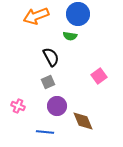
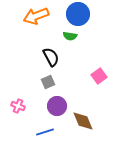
blue line: rotated 24 degrees counterclockwise
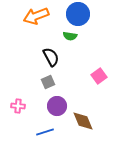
pink cross: rotated 16 degrees counterclockwise
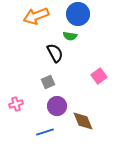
black semicircle: moved 4 px right, 4 px up
pink cross: moved 2 px left, 2 px up; rotated 24 degrees counterclockwise
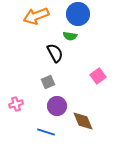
pink square: moved 1 px left
blue line: moved 1 px right; rotated 36 degrees clockwise
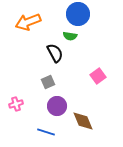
orange arrow: moved 8 px left, 6 px down
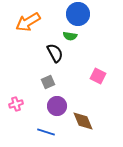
orange arrow: rotated 10 degrees counterclockwise
pink square: rotated 28 degrees counterclockwise
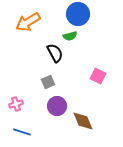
green semicircle: rotated 24 degrees counterclockwise
blue line: moved 24 px left
